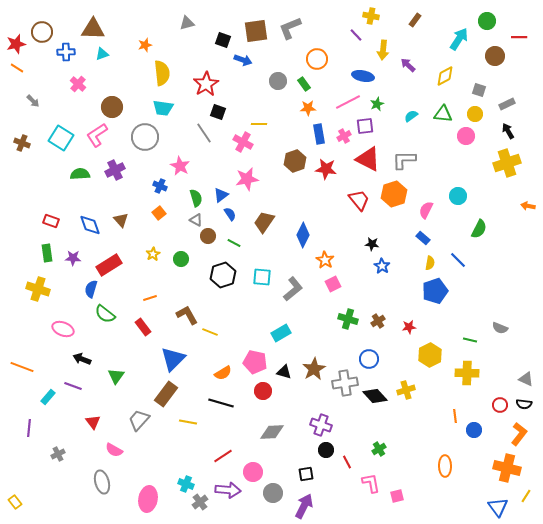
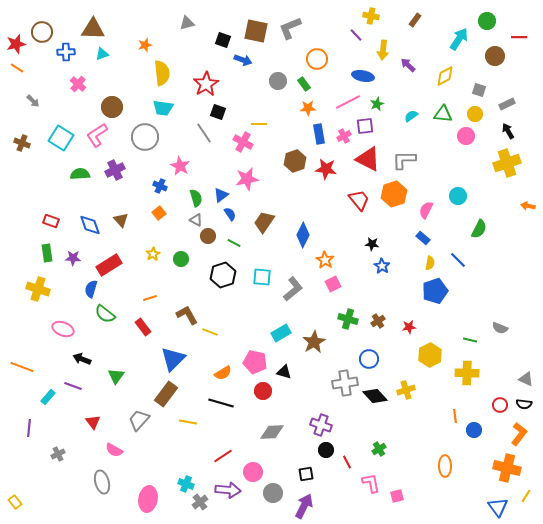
brown square at (256, 31): rotated 20 degrees clockwise
brown star at (314, 369): moved 27 px up
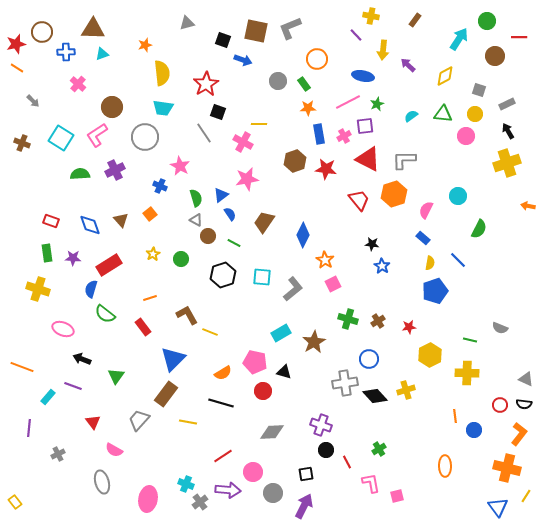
orange square at (159, 213): moved 9 px left, 1 px down
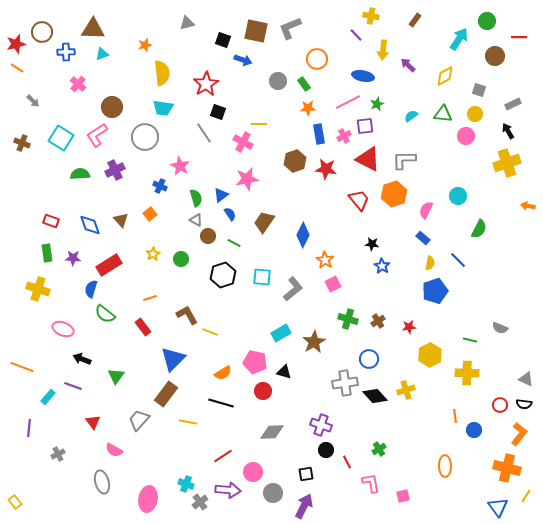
gray rectangle at (507, 104): moved 6 px right
pink square at (397, 496): moved 6 px right
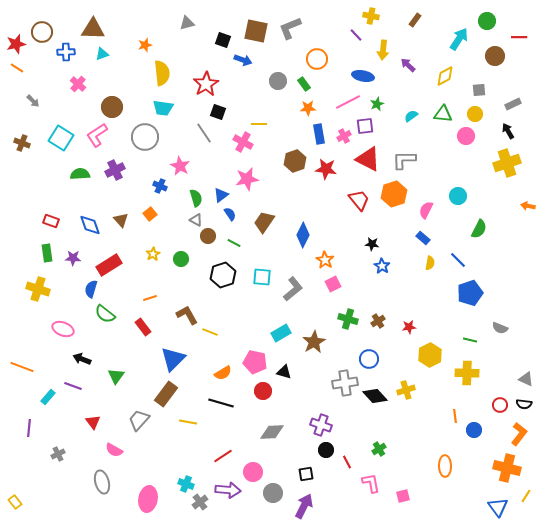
gray square at (479, 90): rotated 24 degrees counterclockwise
blue pentagon at (435, 291): moved 35 px right, 2 px down
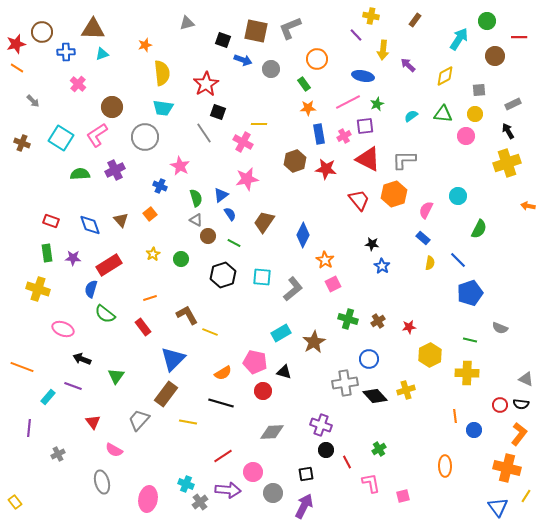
gray circle at (278, 81): moved 7 px left, 12 px up
black semicircle at (524, 404): moved 3 px left
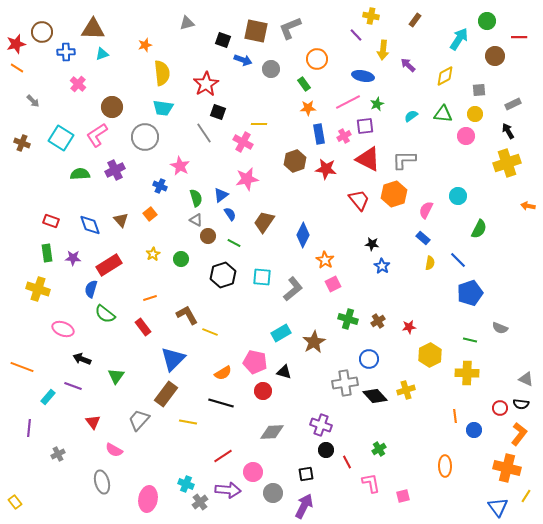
red circle at (500, 405): moved 3 px down
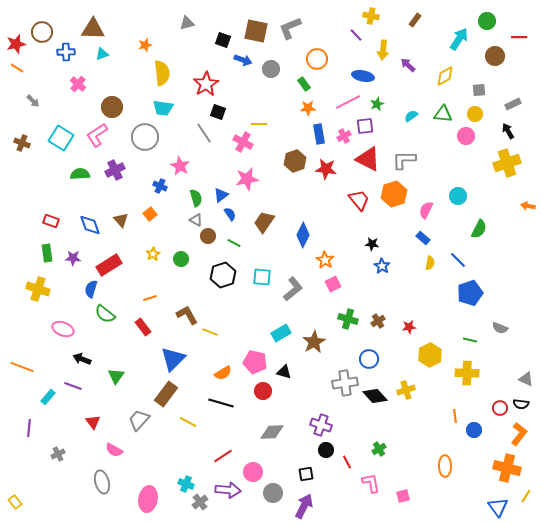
yellow line at (188, 422): rotated 18 degrees clockwise
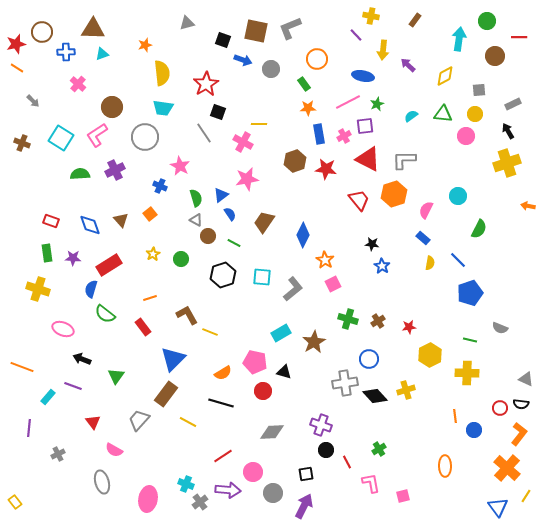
cyan arrow at (459, 39): rotated 25 degrees counterclockwise
orange cross at (507, 468): rotated 28 degrees clockwise
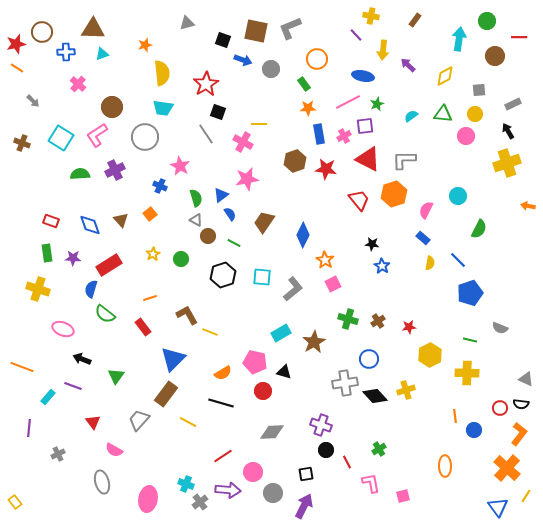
gray line at (204, 133): moved 2 px right, 1 px down
